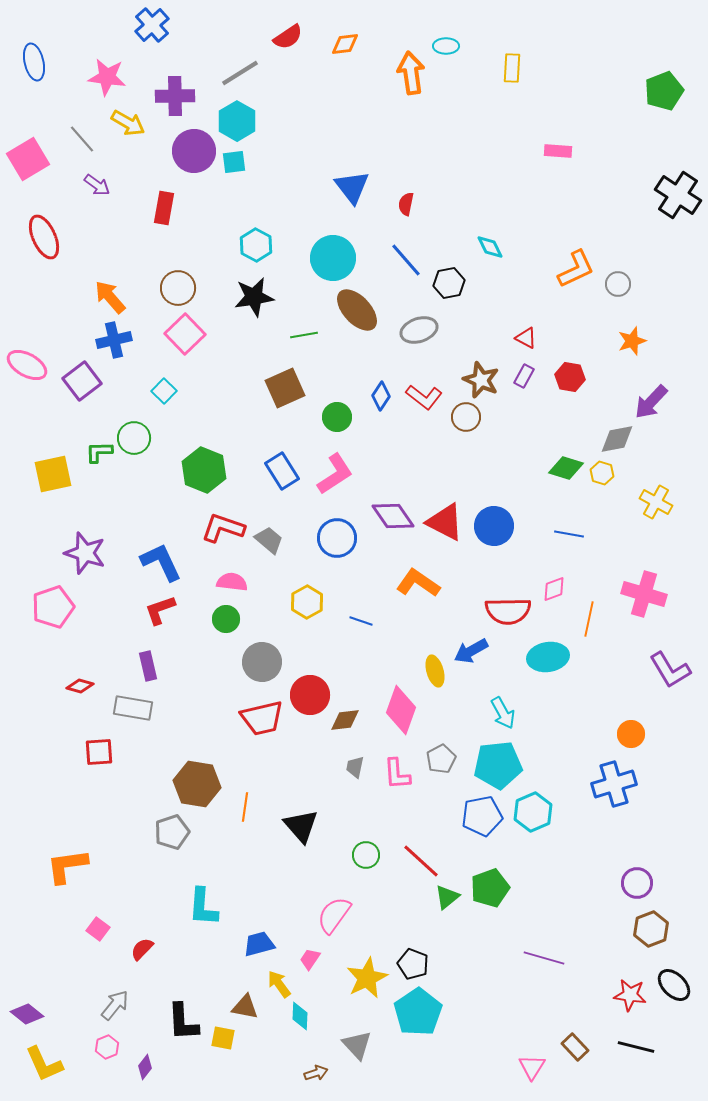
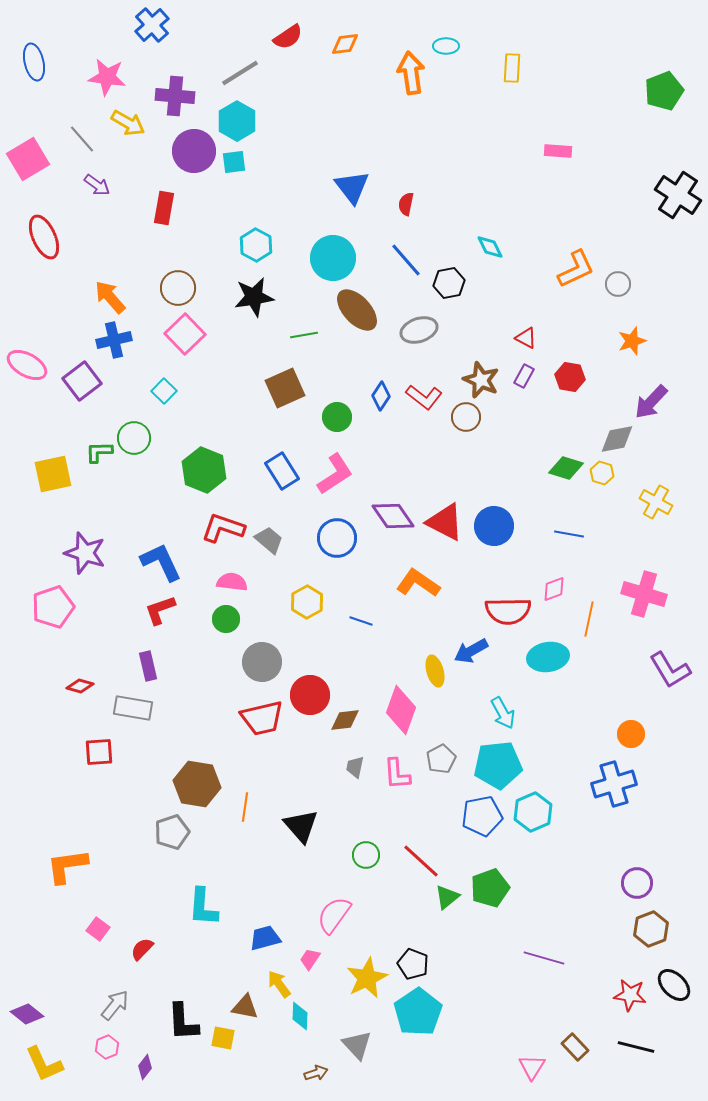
purple cross at (175, 96): rotated 6 degrees clockwise
blue trapezoid at (259, 944): moved 6 px right, 6 px up
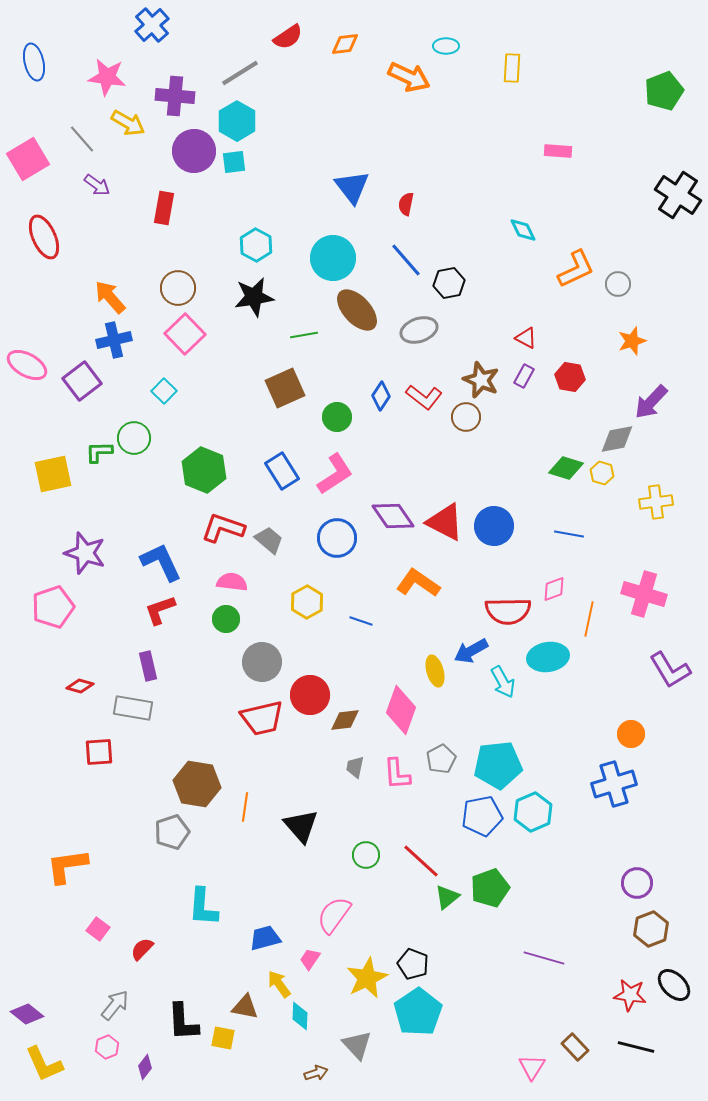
orange arrow at (411, 73): moved 2 px left, 4 px down; rotated 123 degrees clockwise
cyan diamond at (490, 247): moved 33 px right, 17 px up
yellow cross at (656, 502): rotated 36 degrees counterclockwise
cyan arrow at (503, 713): moved 31 px up
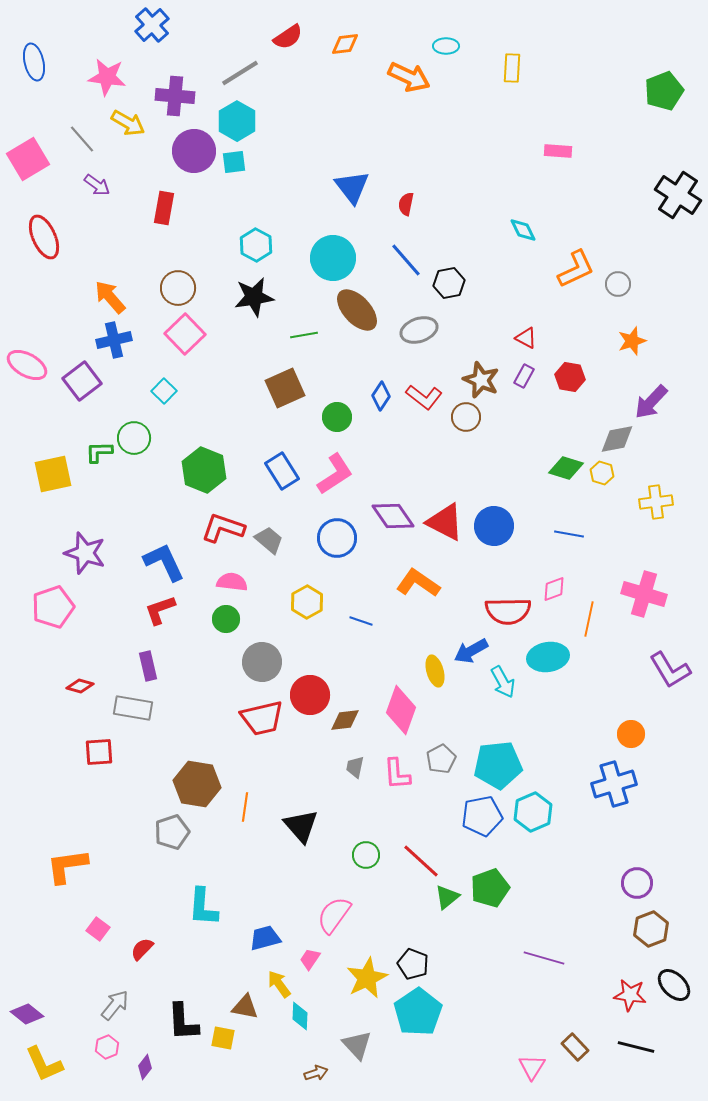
blue L-shape at (161, 562): moved 3 px right
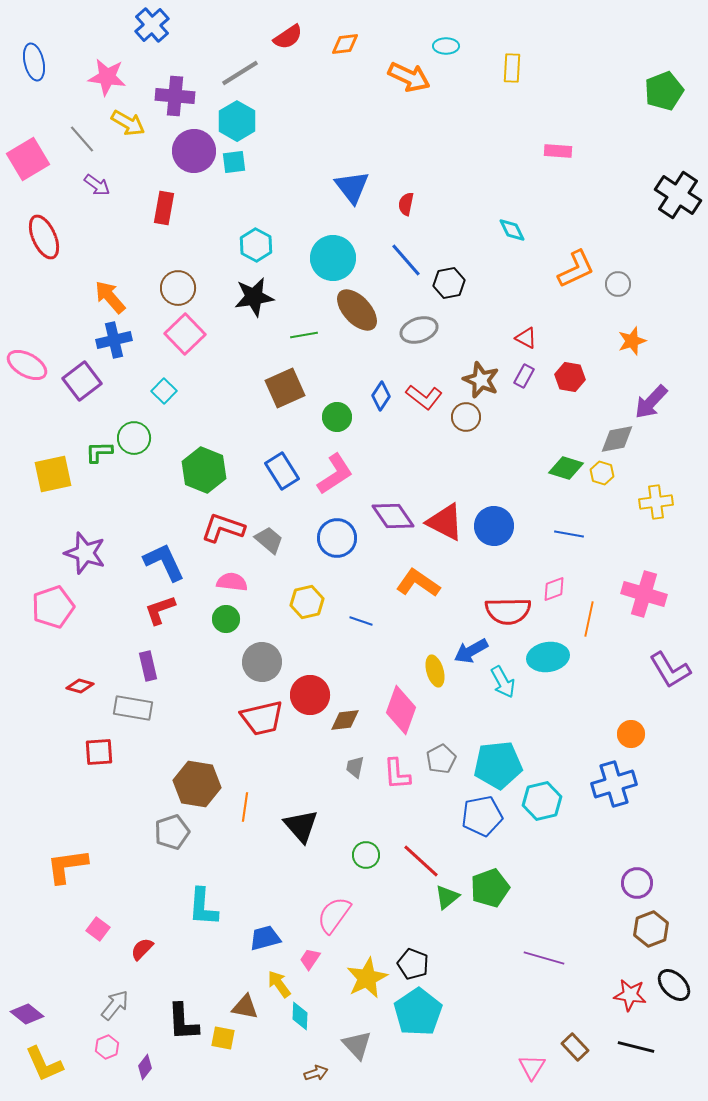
cyan diamond at (523, 230): moved 11 px left
yellow hexagon at (307, 602): rotated 16 degrees clockwise
cyan hexagon at (533, 812): moved 9 px right, 11 px up; rotated 9 degrees clockwise
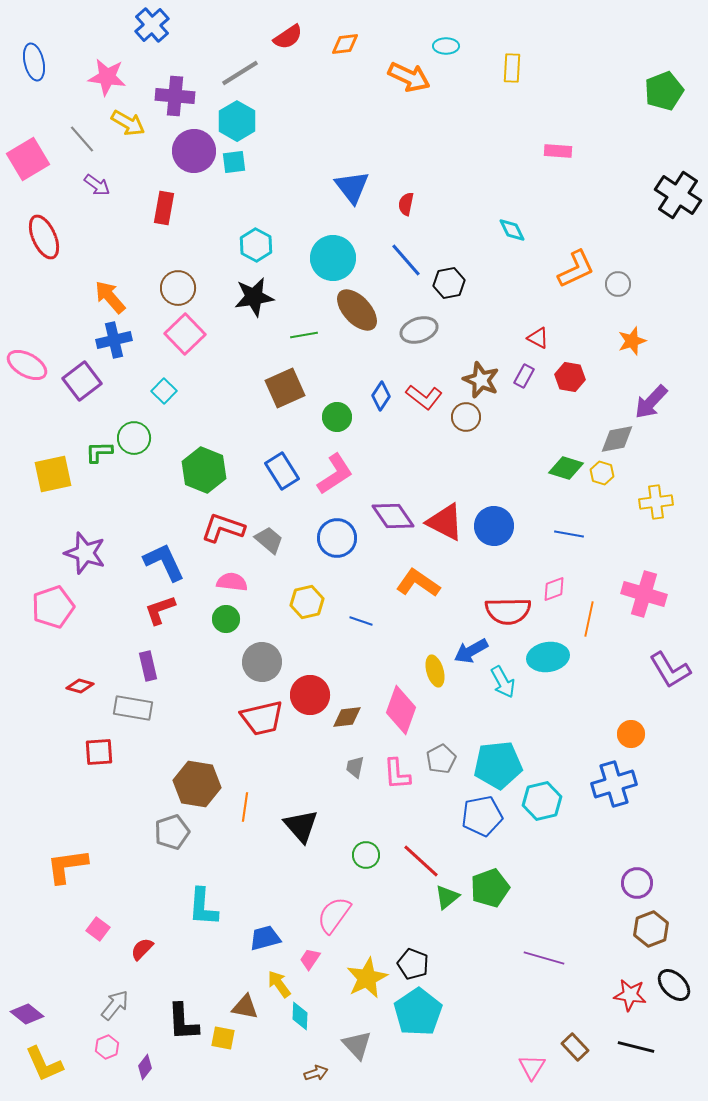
red triangle at (526, 338): moved 12 px right
brown diamond at (345, 720): moved 2 px right, 3 px up
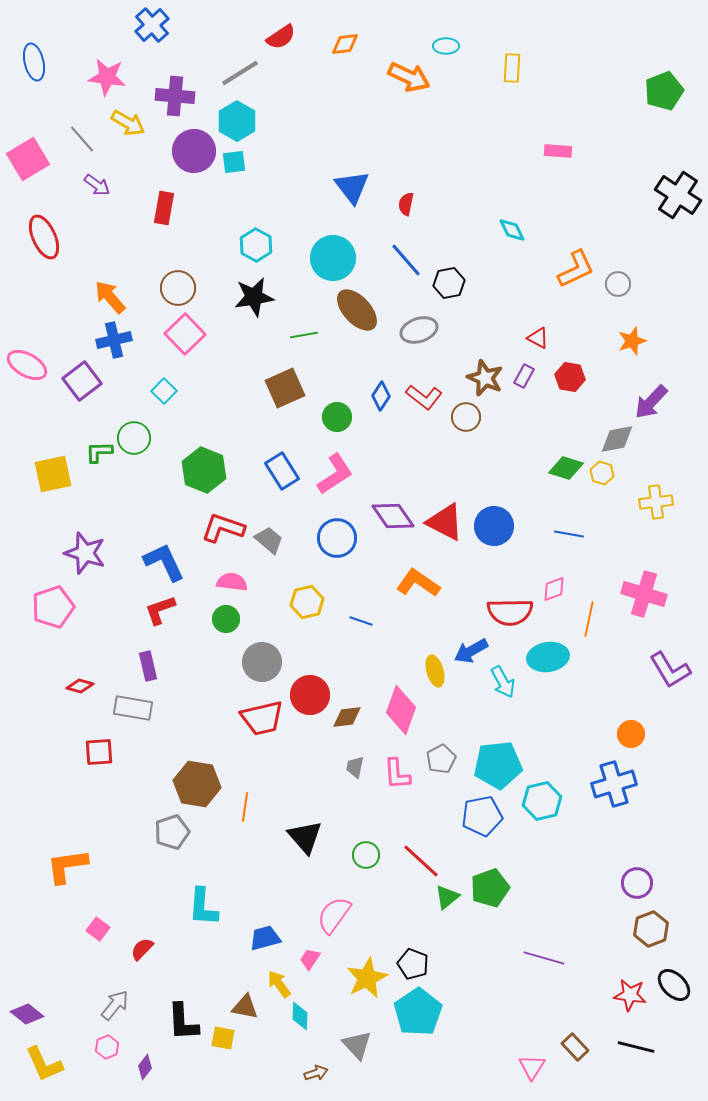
red semicircle at (288, 37): moved 7 px left
brown star at (481, 380): moved 4 px right, 2 px up
red semicircle at (508, 611): moved 2 px right, 1 px down
black triangle at (301, 826): moved 4 px right, 11 px down
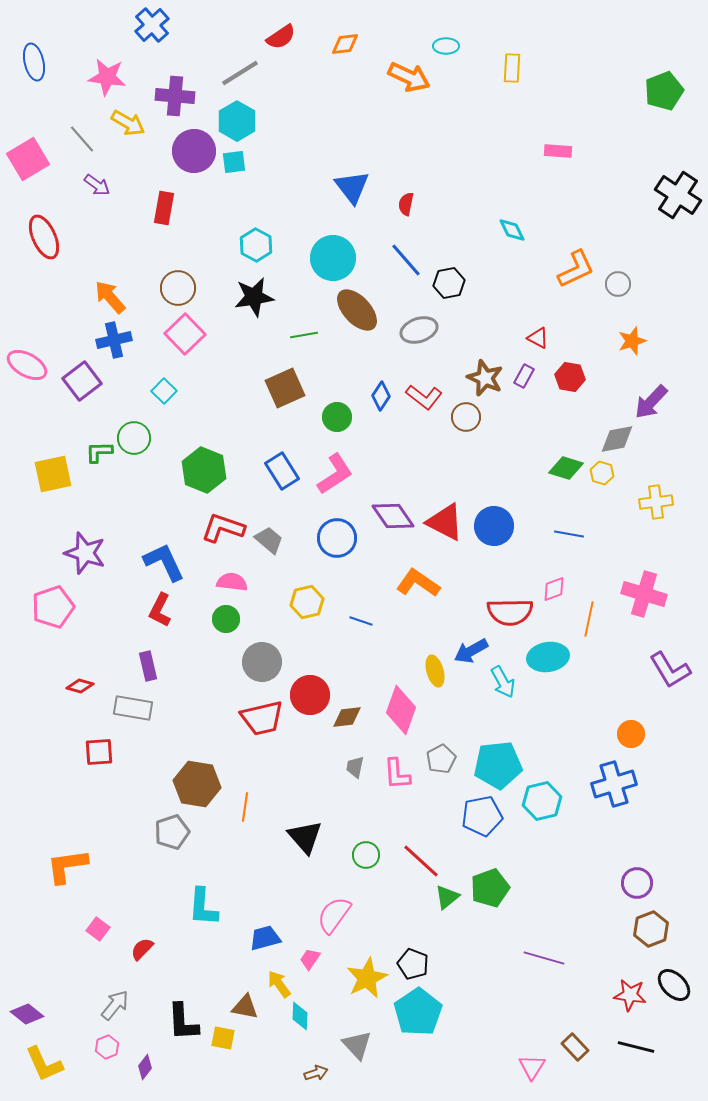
red L-shape at (160, 610): rotated 44 degrees counterclockwise
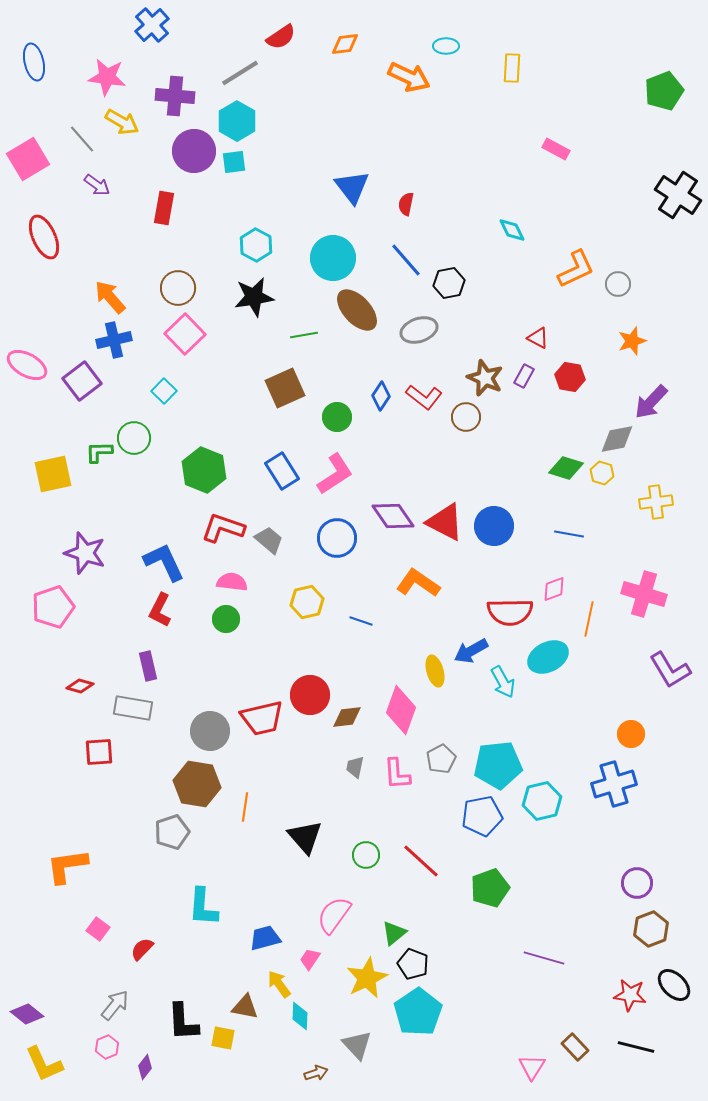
yellow arrow at (128, 123): moved 6 px left, 1 px up
pink rectangle at (558, 151): moved 2 px left, 2 px up; rotated 24 degrees clockwise
cyan ellipse at (548, 657): rotated 18 degrees counterclockwise
gray circle at (262, 662): moved 52 px left, 69 px down
green triangle at (447, 897): moved 53 px left, 36 px down
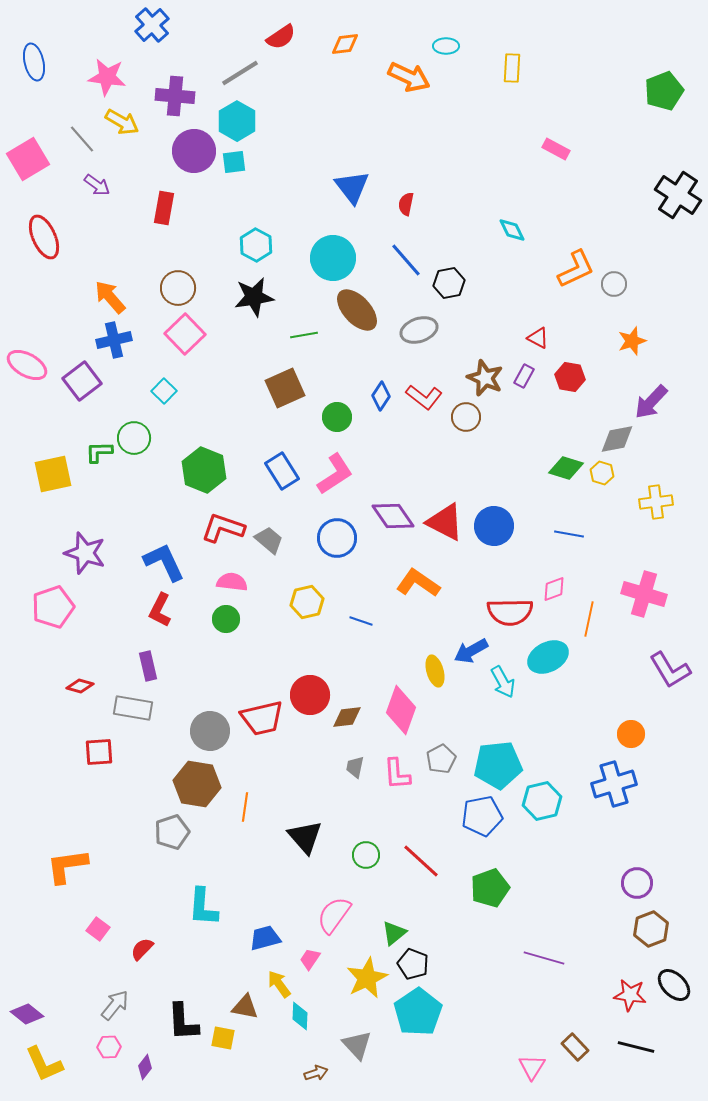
gray circle at (618, 284): moved 4 px left
pink hexagon at (107, 1047): moved 2 px right; rotated 20 degrees clockwise
